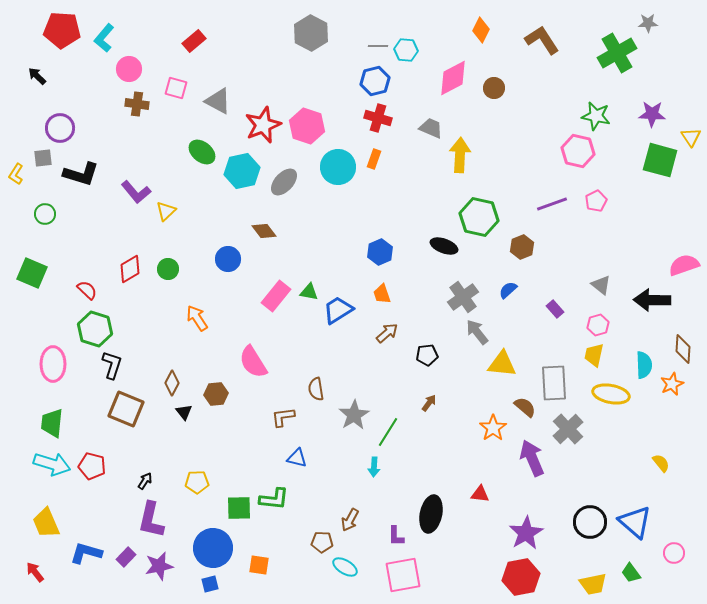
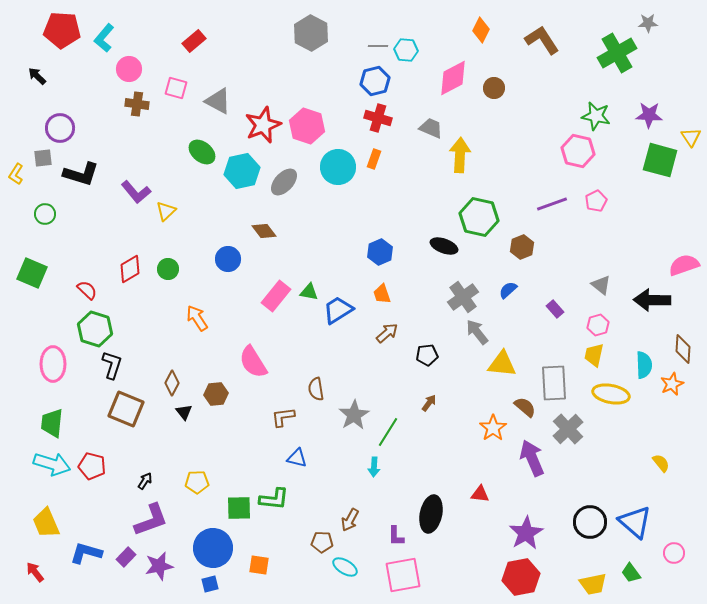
purple star at (652, 114): moved 3 px left, 1 px down
purple L-shape at (151, 520): rotated 123 degrees counterclockwise
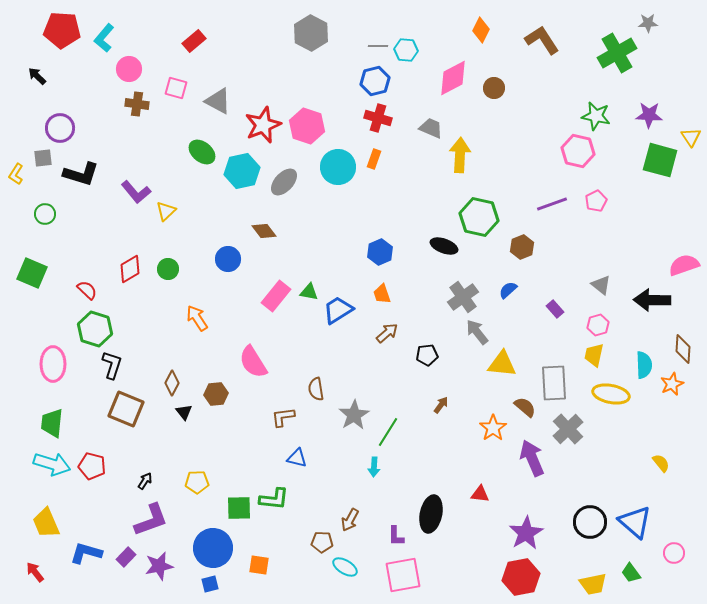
brown arrow at (429, 403): moved 12 px right, 2 px down
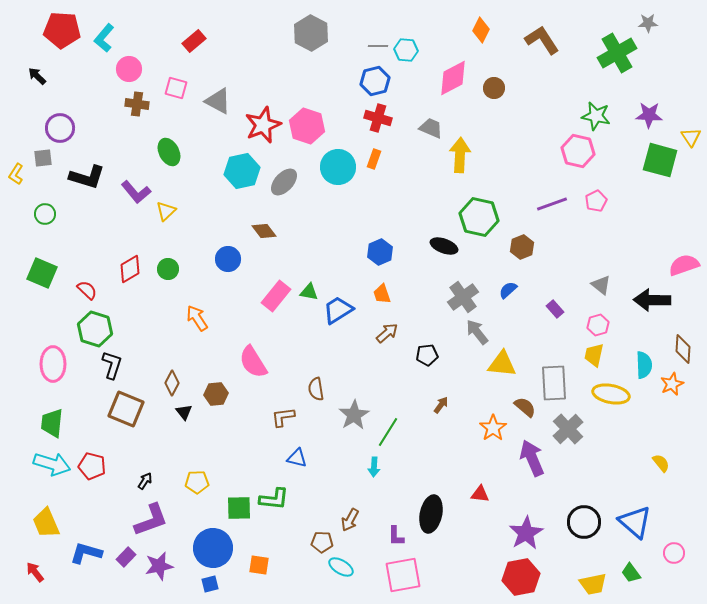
green ellipse at (202, 152): moved 33 px left; rotated 24 degrees clockwise
black L-shape at (81, 174): moved 6 px right, 3 px down
green square at (32, 273): moved 10 px right
black circle at (590, 522): moved 6 px left
cyan ellipse at (345, 567): moved 4 px left
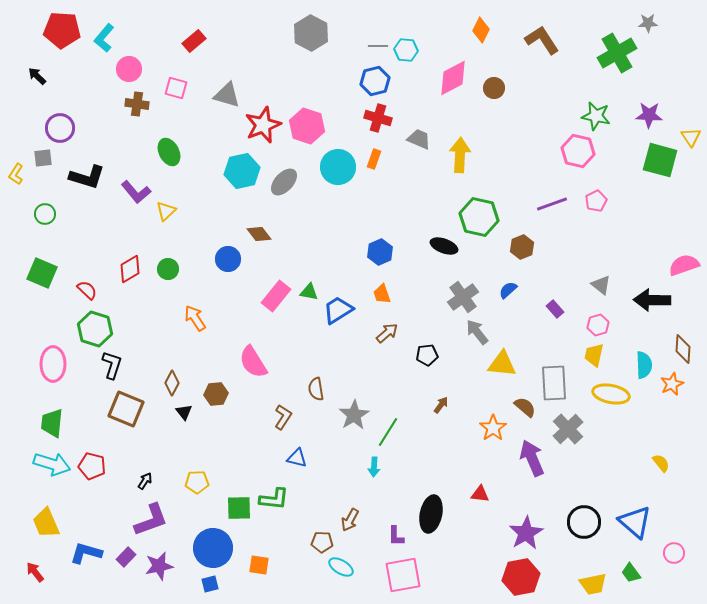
gray triangle at (218, 101): moved 9 px right, 6 px up; rotated 12 degrees counterclockwise
gray trapezoid at (431, 128): moved 12 px left, 11 px down
brown diamond at (264, 231): moved 5 px left, 3 px down
orange arrow at (197, 318): moved 2 px left
brown L-shape at (283, 417): rotated 130 degrees clockwise
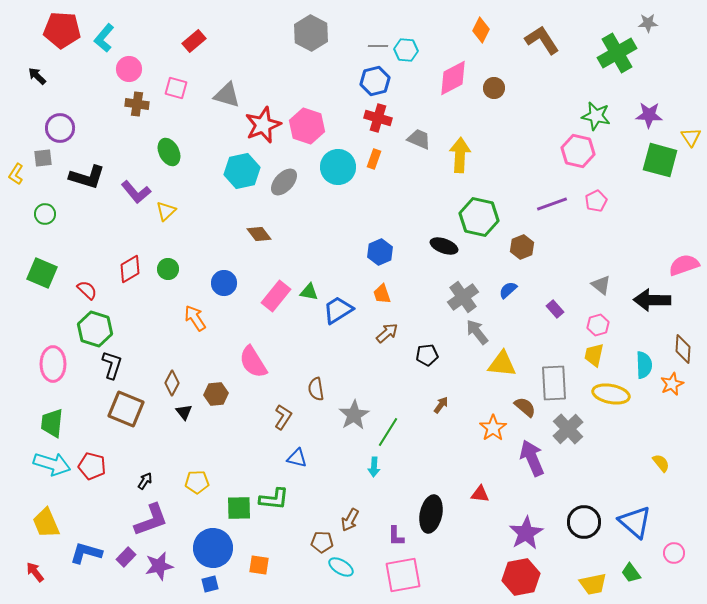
blue circle at (228, 259): moved 4 px left, 24 px down
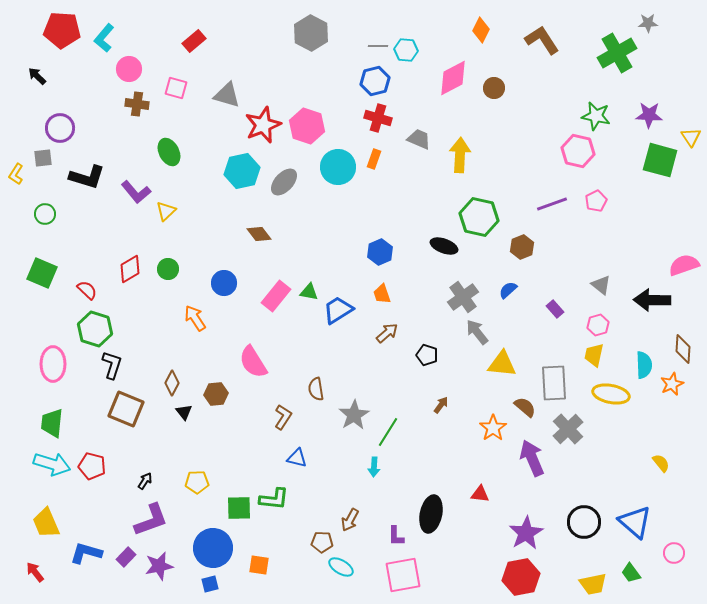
black pentagon at (427, 355): rotated 25 degrees clockwise
